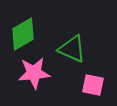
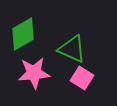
pink square: moved 11 px left, 7 px up; rotated 20 degrees clockwise
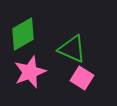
pink star: moved 4 px left, 1 px up; rotated 16 degrees counterclockwise
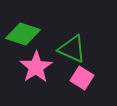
green diamond: rotated 48 degrees clockwise
pink star: moved 6 px right, 5 px up; rotated 12 degrees counterclockwise
